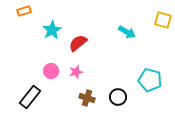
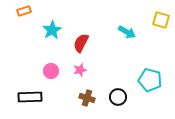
yellow square: moved 2 px left
red semicircle: moved 3 px right; rotated 24 degrees counterclockwise
pink star: moved 4 px right, 2 px up
black rectangle: rotated 50 degrees clockwise
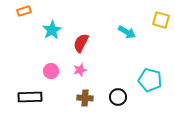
brown cross: moved 2 px left; rotated 14 degrees counterclockwise
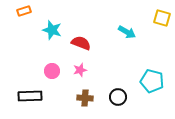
yellow square: moved 1 px right, 2 px up
cyan star: rotated 24 degrees counterclockwise
red semicircle: rotated 84 degrees clockwise
pink circle: moved 1 px right
cyan pentagon: moved 2 px right, 1 px down
black rectangle: moved 1 px up
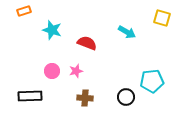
red semicircle: moved 6 px right
pink star: moved 4 px left, 1 px down
cyan pentagon: rotated 20 degrees counterclockwise
black circle: moved 8 px right
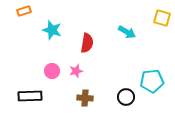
red semicircle: rotated 78 degrees clockwise
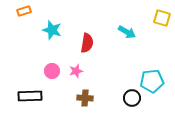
black circle: moved 6 px right, 1 px down
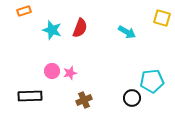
red semicircle: moved 7 px left, 15 px up; rotated 12 degrees clockwise
pink star: moved 6 px left, 2 px down
brown cross: moved 1 px left, 2 px down; rotated 28 degrees counterclockwise
